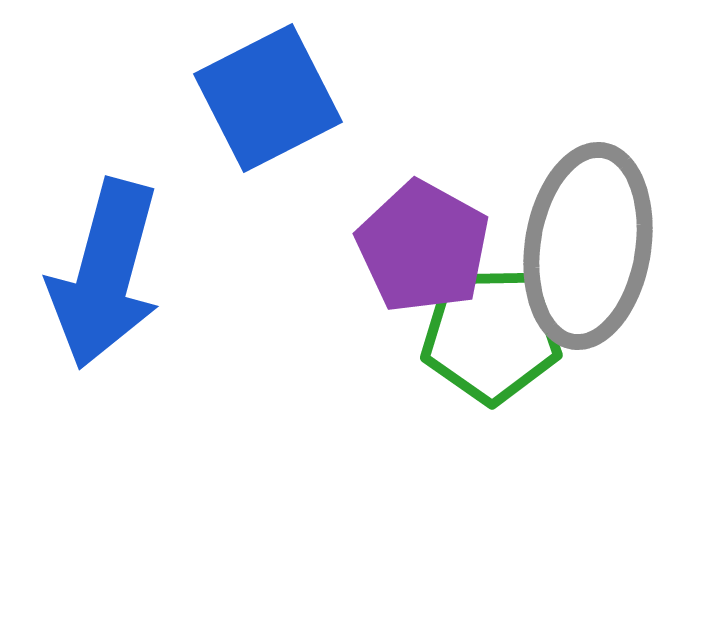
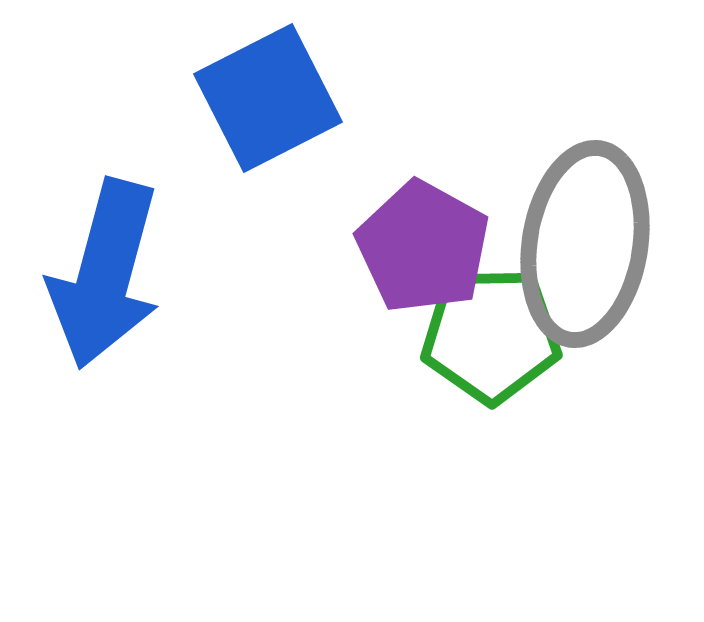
gray ellipse: moved 3 px left, 2 px up
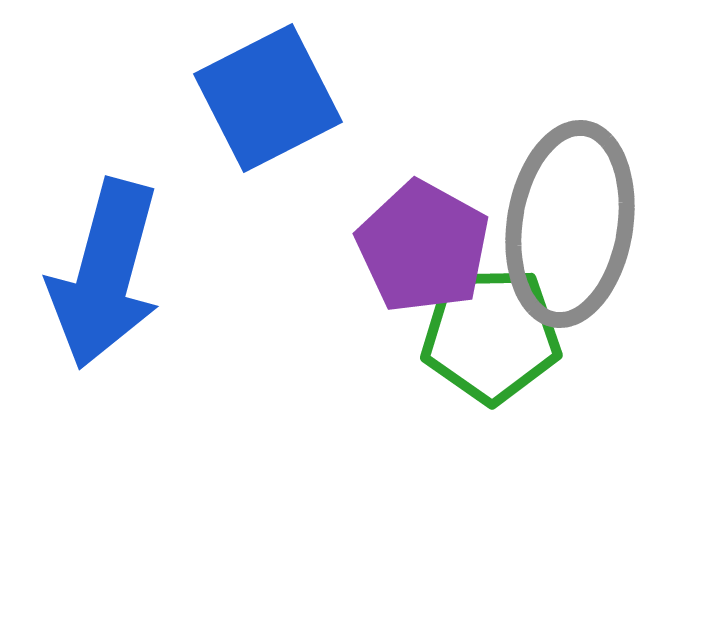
gray ellipse: moved 15 px left, 20 px up
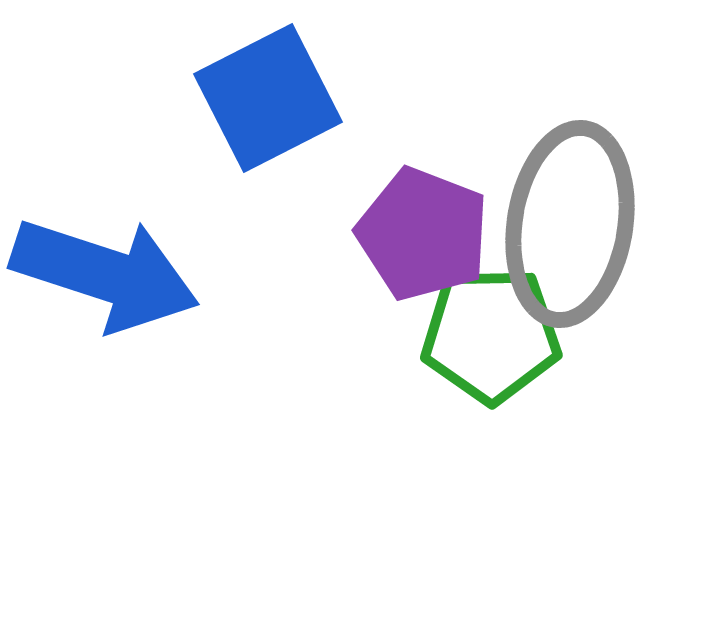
purple pentagon: moved 13 px up; rotated 8 degrees counterclockwise
blue arrow: rotated 87 degrees counterclockwise
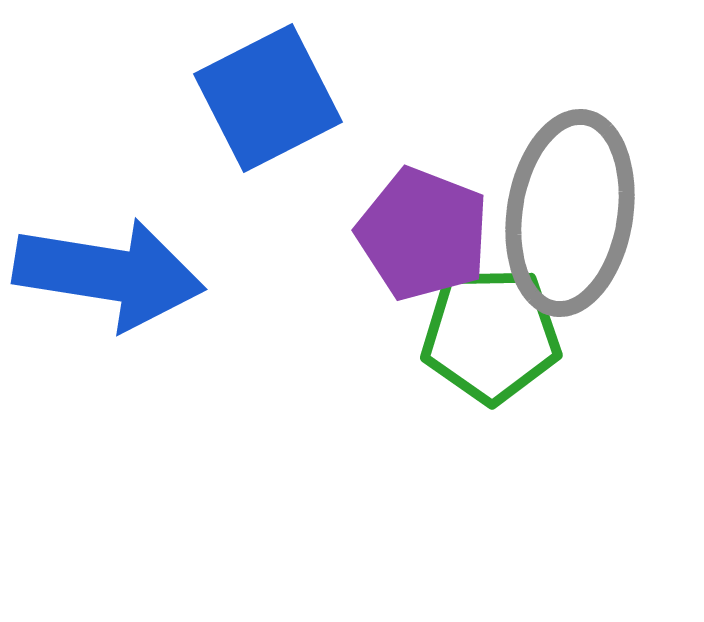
gray ellipse: moved 11 px up
blue arrow: moved 4 px right; rotated 9 degrees counterclockwise
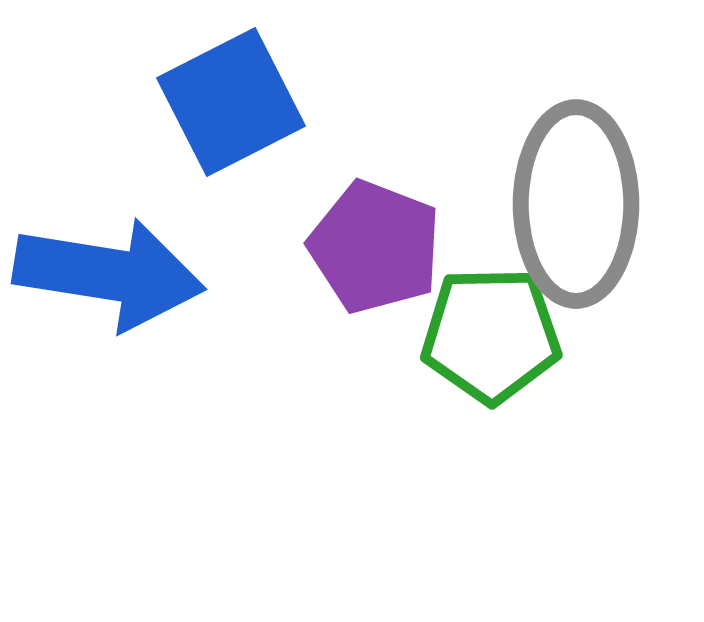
blue square: moved 37 px left, 4 px down
gray ellipse: moved 6 px right, 9 px up; rotated 9 degrees counterclockwise
purple pentagon: moved 48 px left, 13 px down
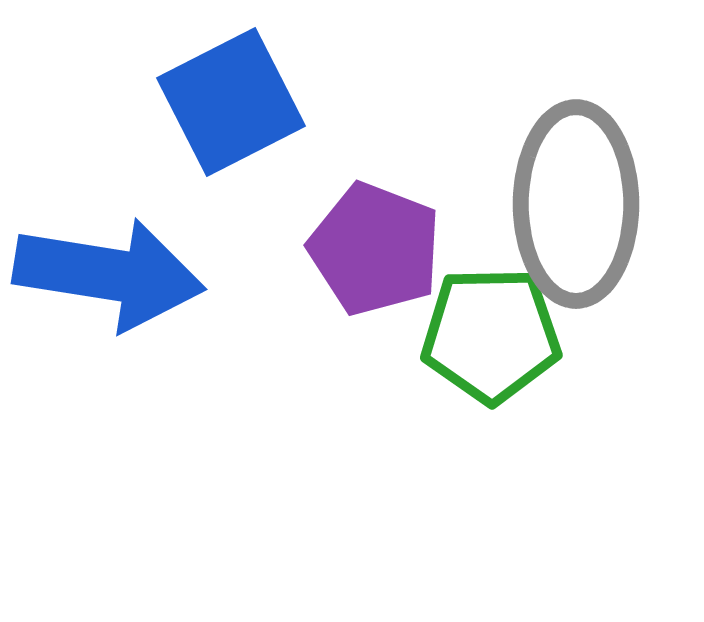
purple pentagon: moved 2 px down
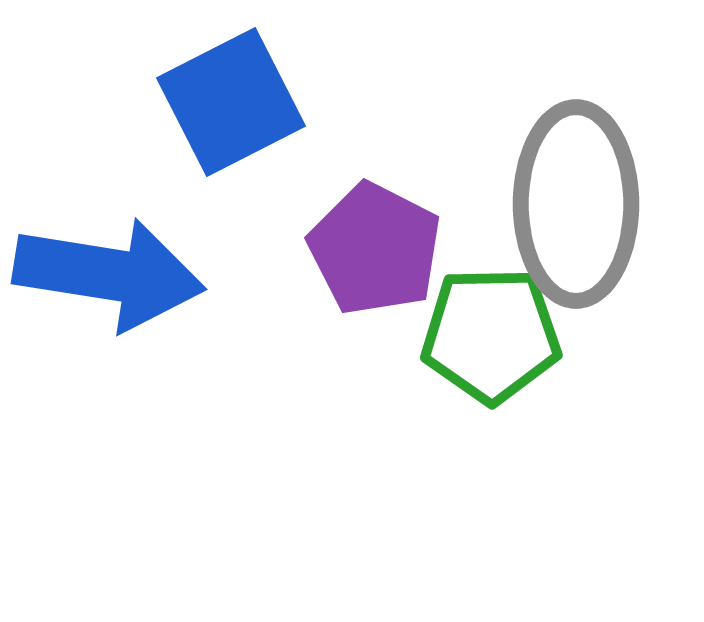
purple pentagon: rotated 6 degrees clockwise
